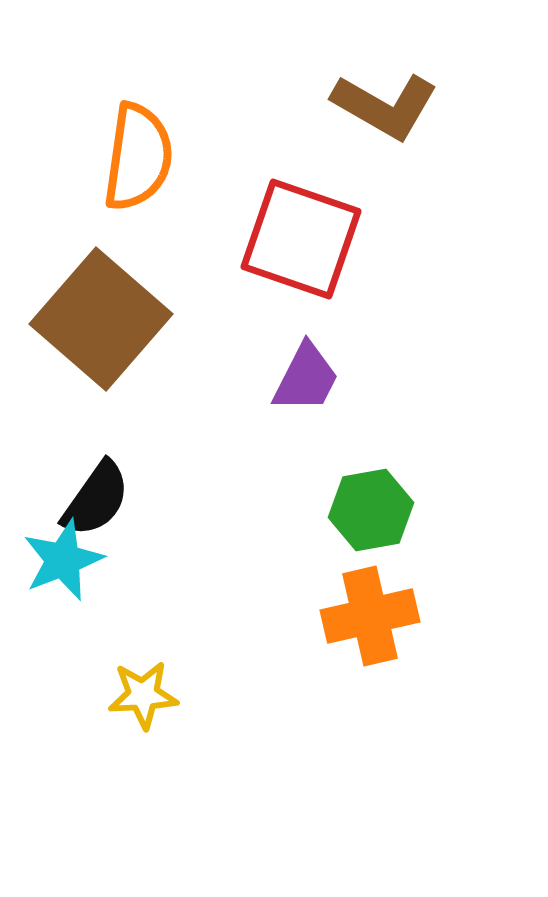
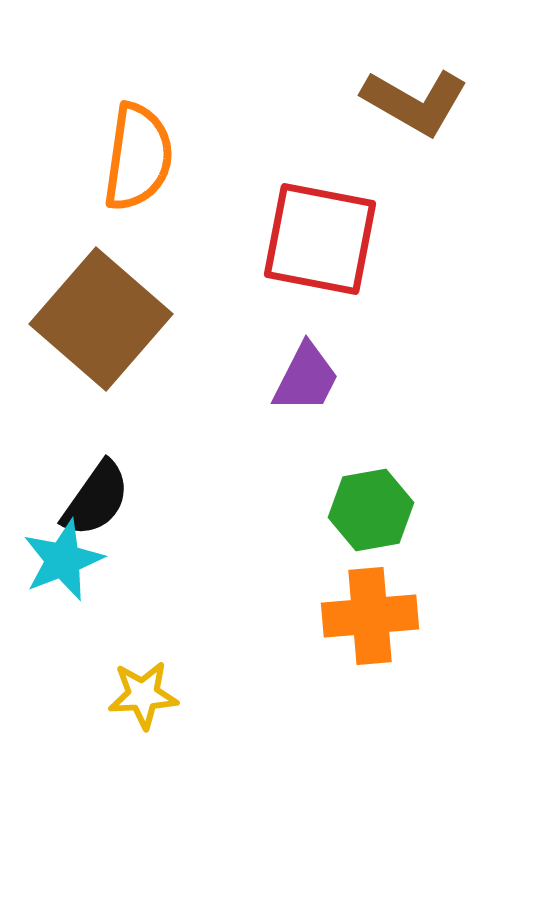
brown L-shape: moved 30 px right, 4 px up
red square: moved 19 px right; rotated 8 degrees counterclockwise
orange cross: rotated 8 degrees clockwise
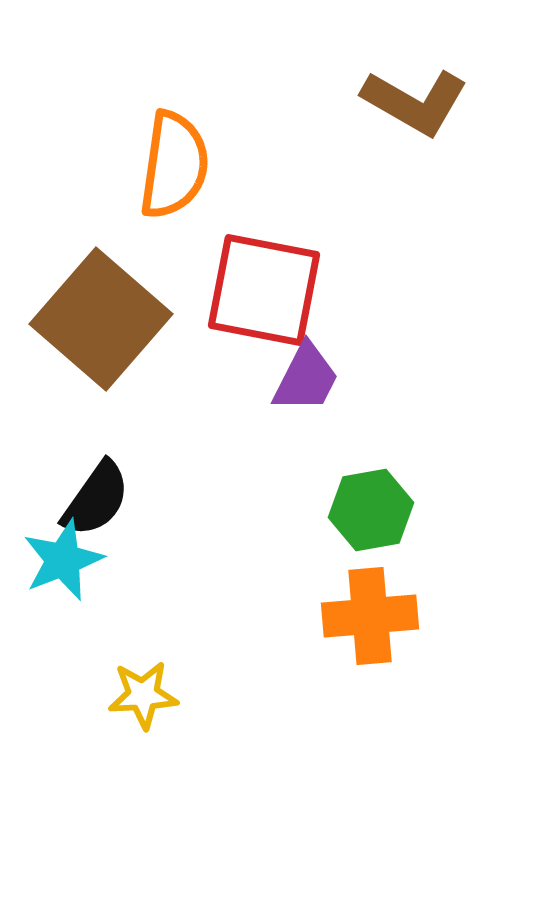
orange semicircle: moved 36 px right, 8 px down
red square: moved 56 px left, 51 px down
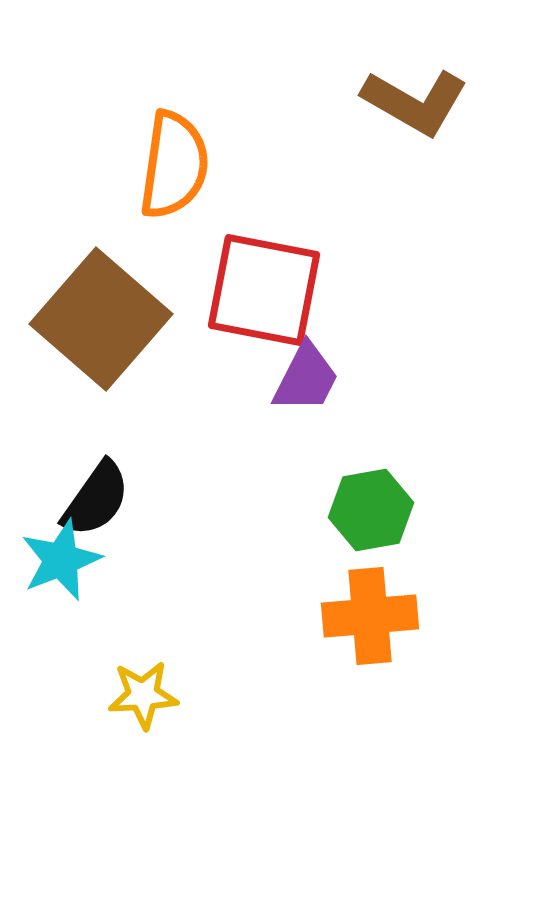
cyan star: moved 2 px left
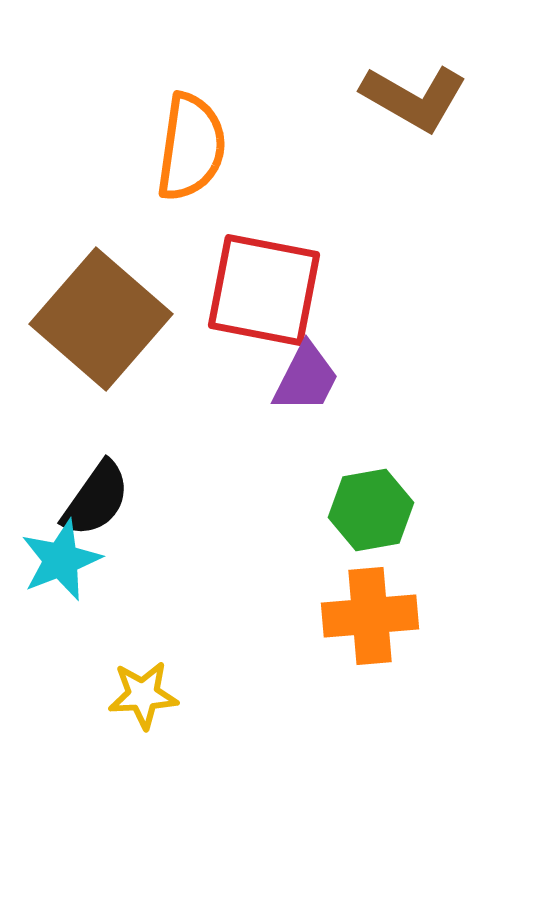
brown L-shape: moved 1 px left, 4 px up
orange semicircle: moved 17 px right, 18 px up
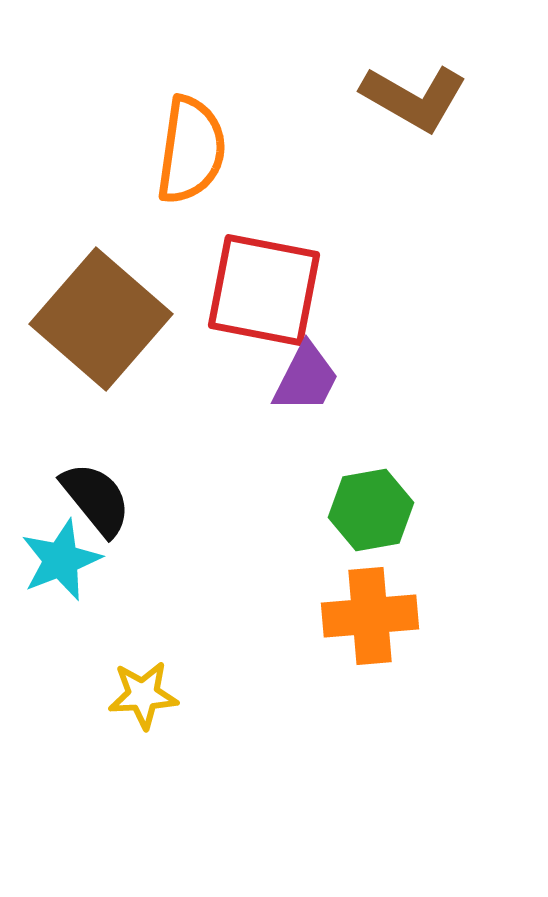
orange semicircle: moved 3 px down
black semicircle: rotated 74 degrees counterclockwise
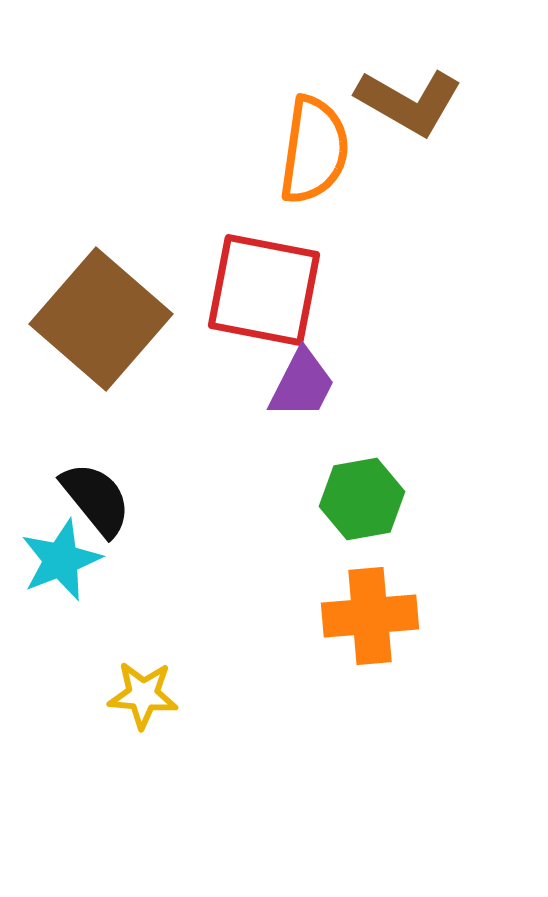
brown L-shape: moved 5 px left, 4 px down
orange semicircle: moved 123 px right
purple trapezoid: moved 4 px left, 6 px down
green hexagon: moved 9 px left, 11 px up
yellow star: rotated 8 degrees clockwise
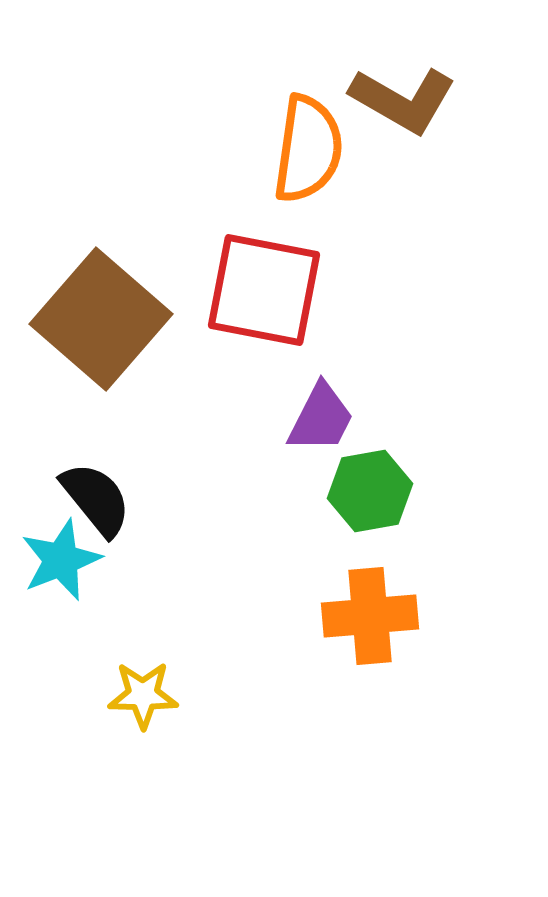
brown L-shape: moved 6 px left, 2 px up
orange semicircle: moved 6 px left, 1 px up
purple trapezoid: moved 19 px right, 34 px down
green hexagon: moved 8 px right, 8 px up
yellow star: rotated 4 degrees counterclockwise
